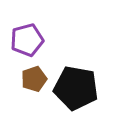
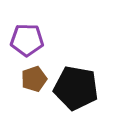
purple pentagon: rotated 16 degrees clockwise
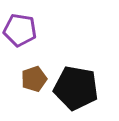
purple pentagon: moved 7 px left, 10 px up; rotated 8 degrees clockwise
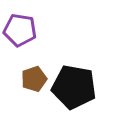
black pentagon: moved 2 px left, 1 px up
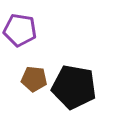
brown pentagon: rotated 25 degrees clockwise
